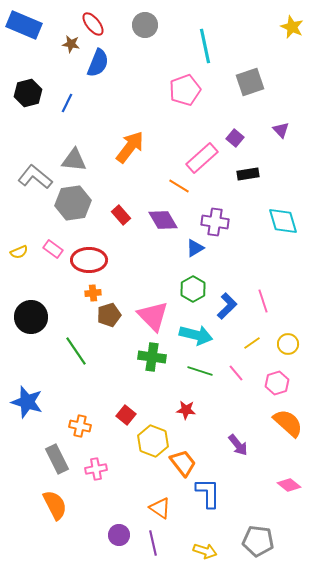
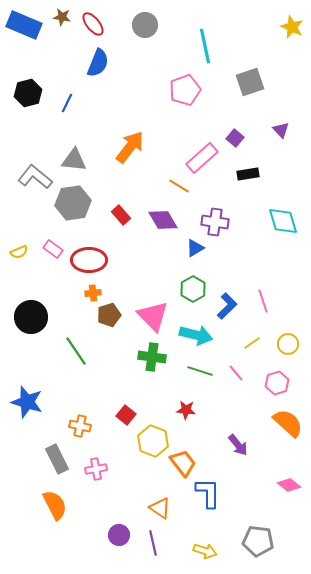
brown star at (71, 44): moved 9 px left, 27 px up
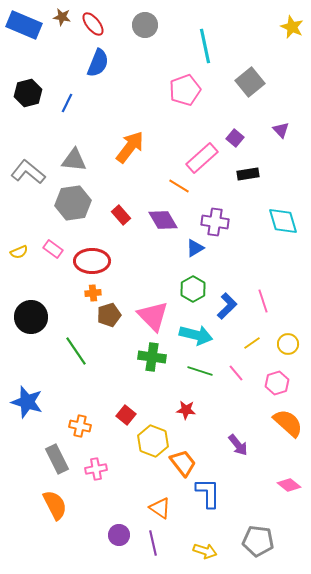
gray square at (250, 82): rotated 20 degrees counterclockwise
gray L-shape at (35, 177): moved 7 px left, 5 px up
red ellipse at (89, 260): moved 3 px right, 1 px down
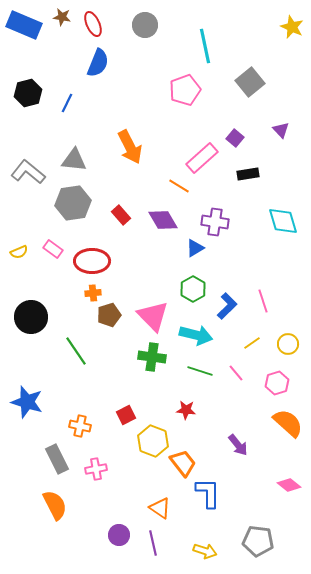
red ellipse at (93, 24): rotated 15 degrees clockwise
orange arrow at (130, 147): rotated 116 degrees clockwise
red square at (126, 415): rotated 24 degrees clockwise
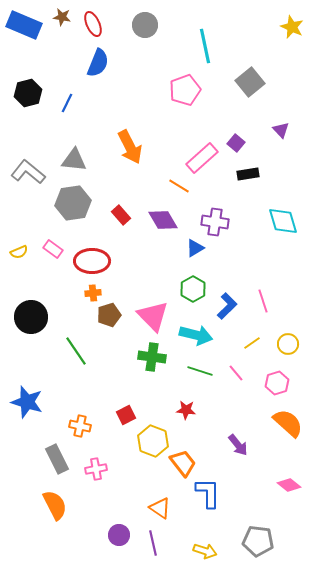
purple square at (235, 138): moved 1 px right, 5 px down
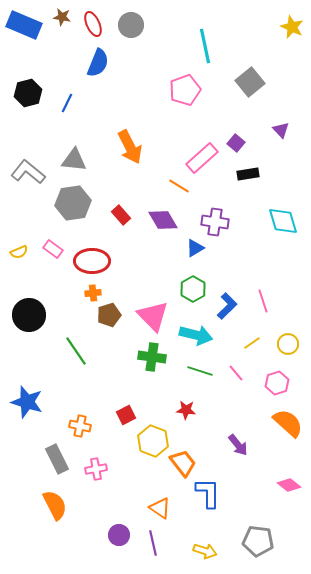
gray circle at (145, 25): moved 14 px left
black circle at (31, 317): moved 2 px left, 2 px up
